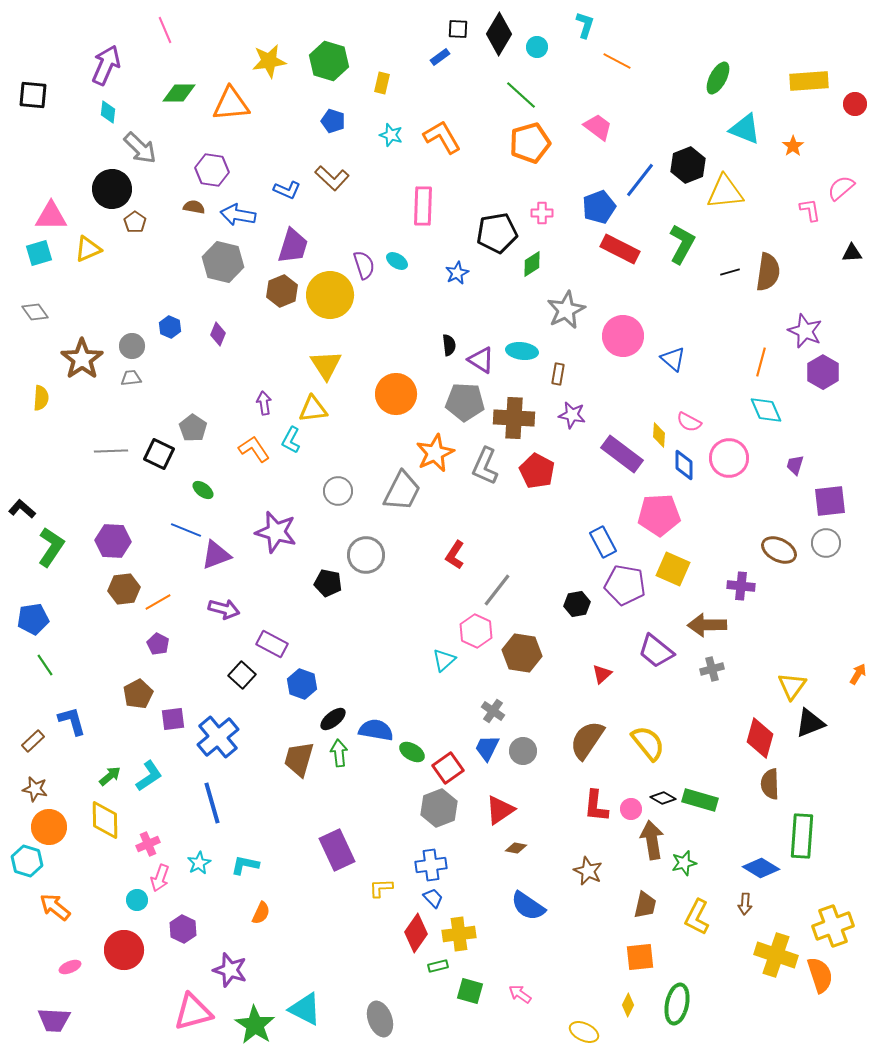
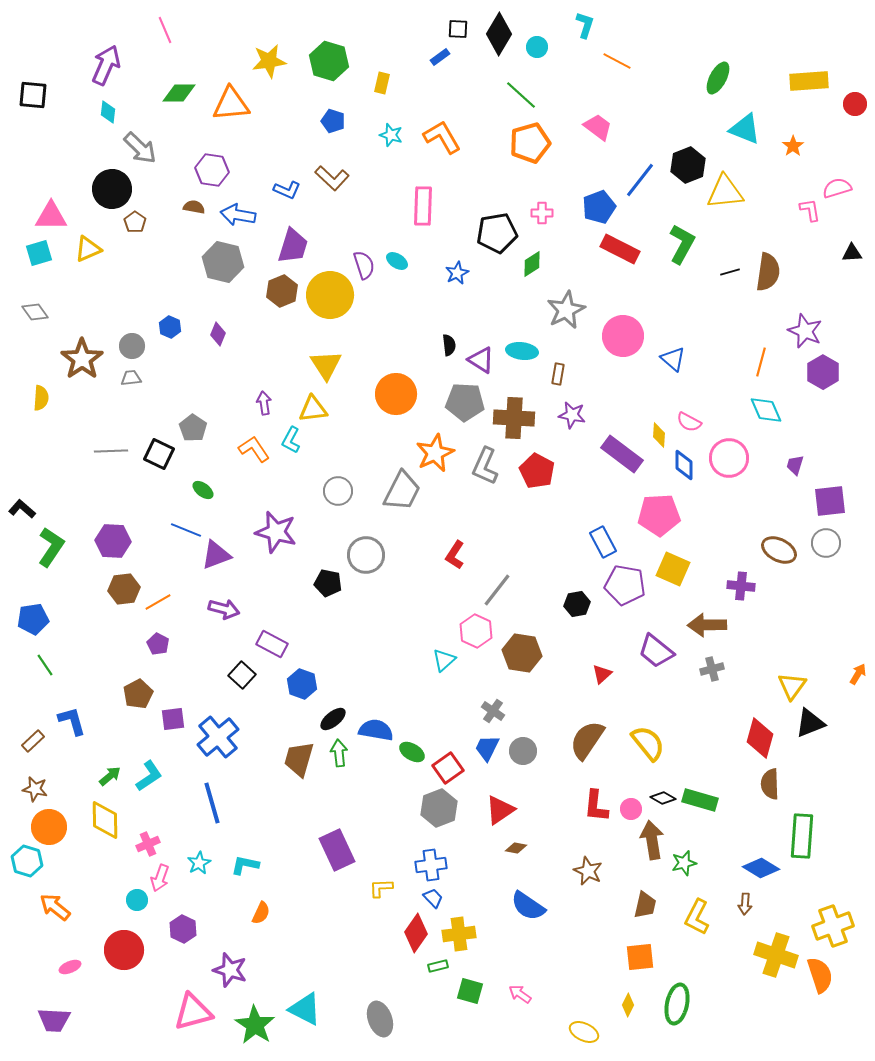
pink semicircle at (841, 188): moved 4 px left; rotated 24 degrees clockwise
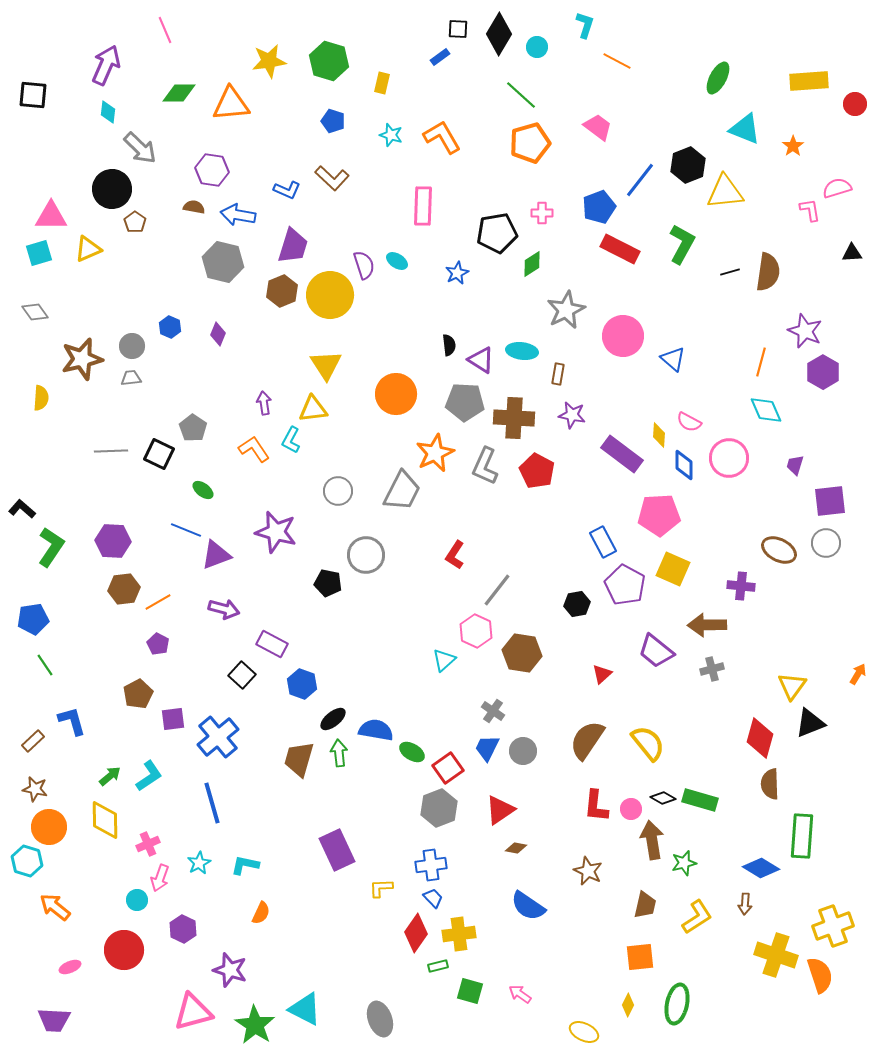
brown star at (82, 359): rotated 21 degrees clockwise
purple pentagon at (625, 585): rotated 18 degrees clockwise
yellow L-shape at (697, 917): rotated 150 degrees counterclockwise
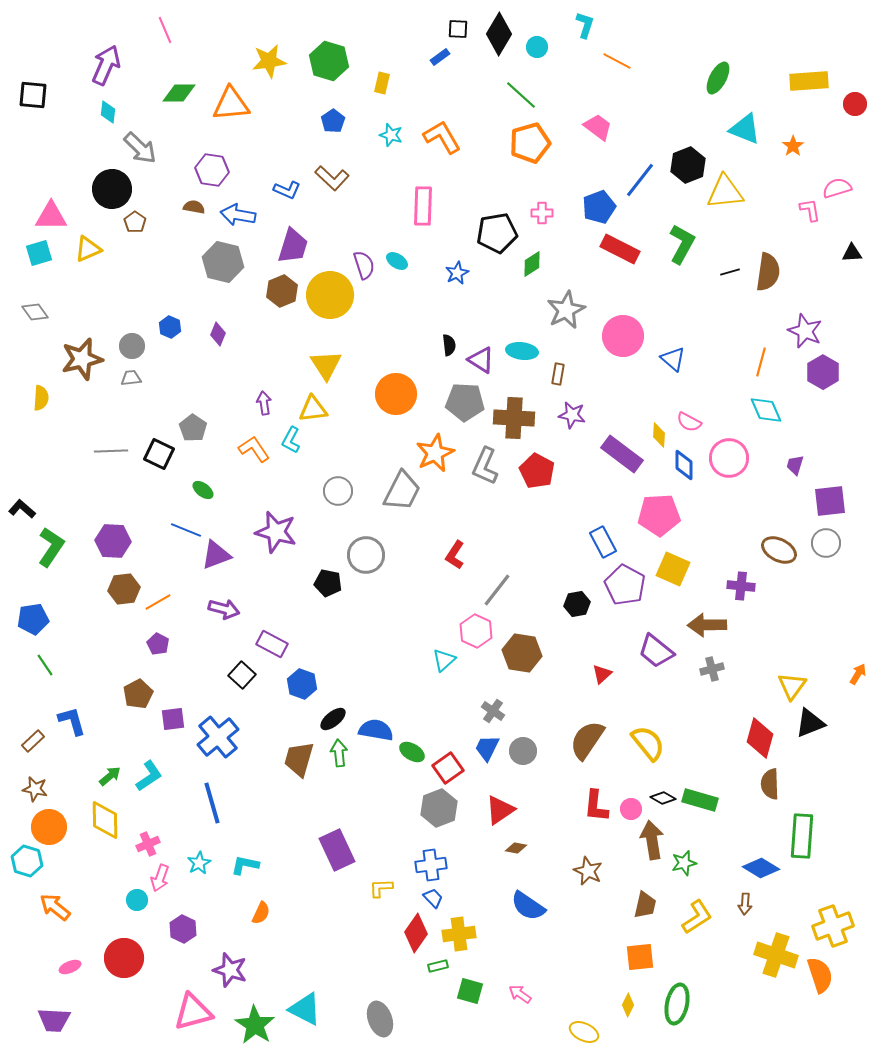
blue pentagon at (333, 121): rotated 20 degrees clockwise
red circle at (124, 950): moved 8 px down
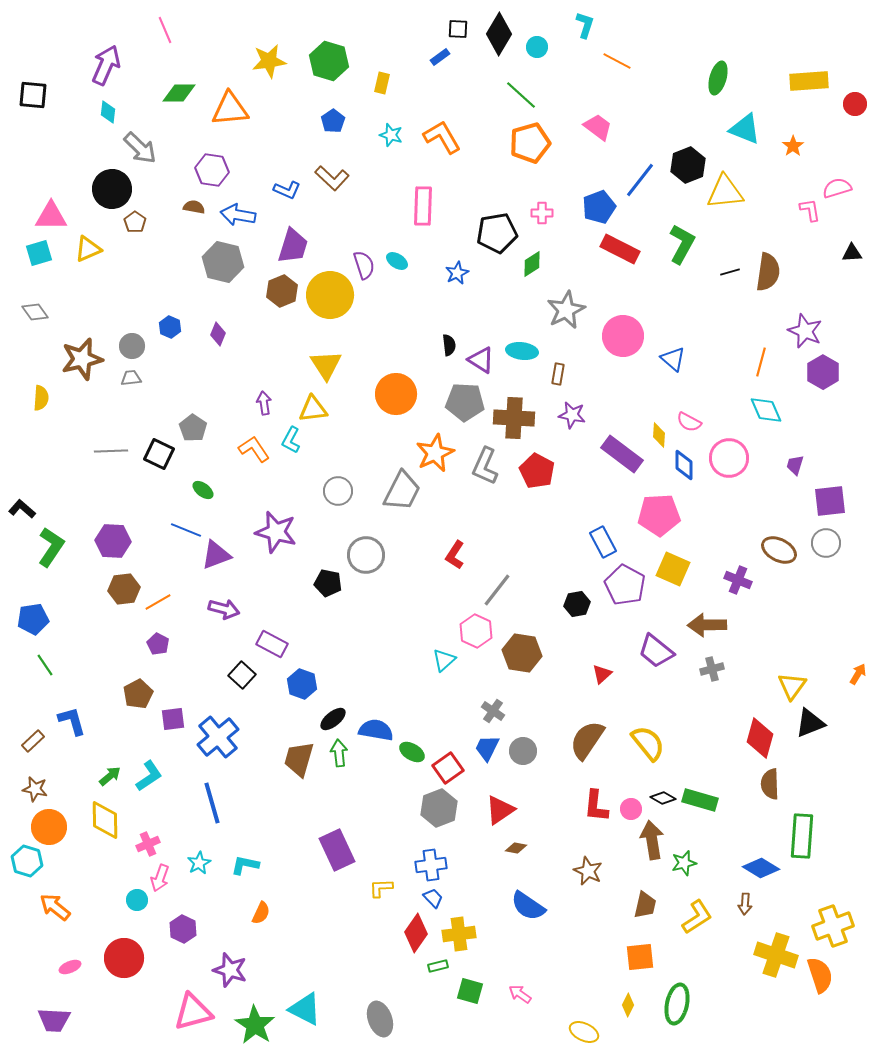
green ellipse at (718, 78): rotated 12 degrees counterclockwise
orange triangle at (231, 104): moved 1 px left, 5 px down
purple cross at (741, 586): moved 3 px left, 6 px up; rotated 16 degrees clockwise
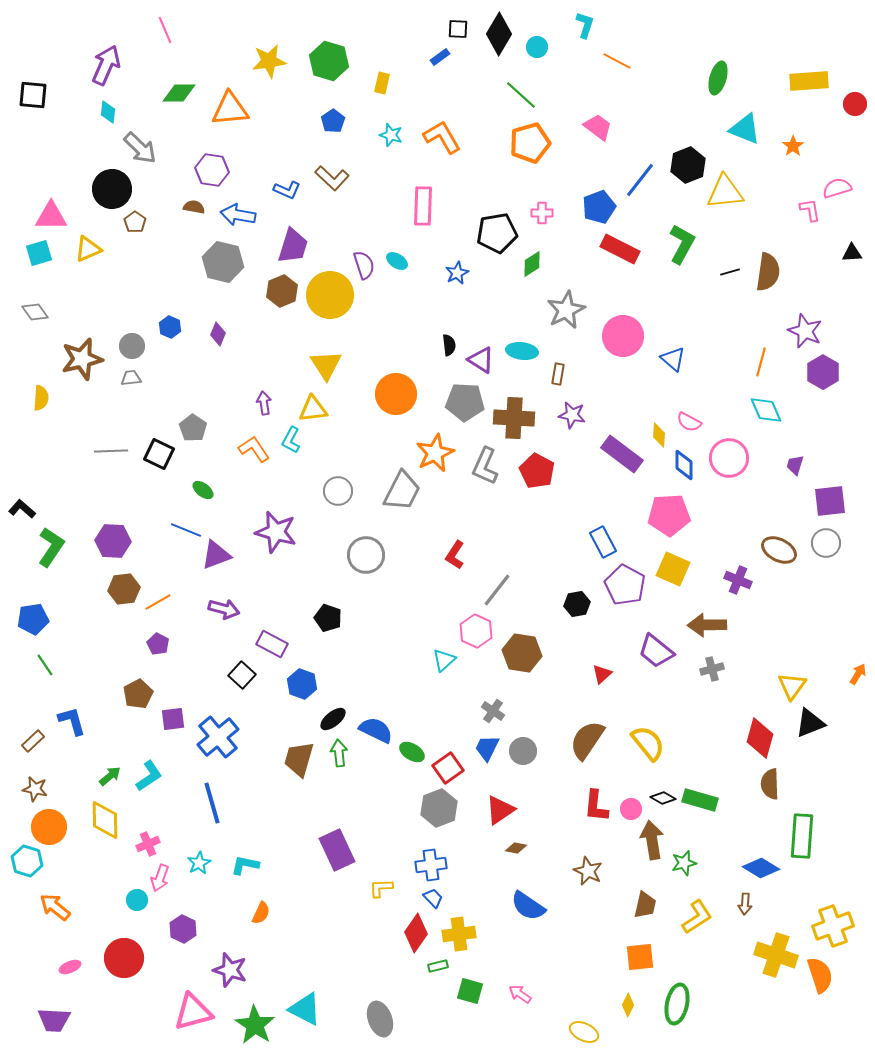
pink pentagon at (659, 515): moved 10 px right
black pentagon at (328, 583): moved 35 px down; rotated 8 degrees clockwise
blue semicircle at (376, 730): rotated 16 degrees clockwise
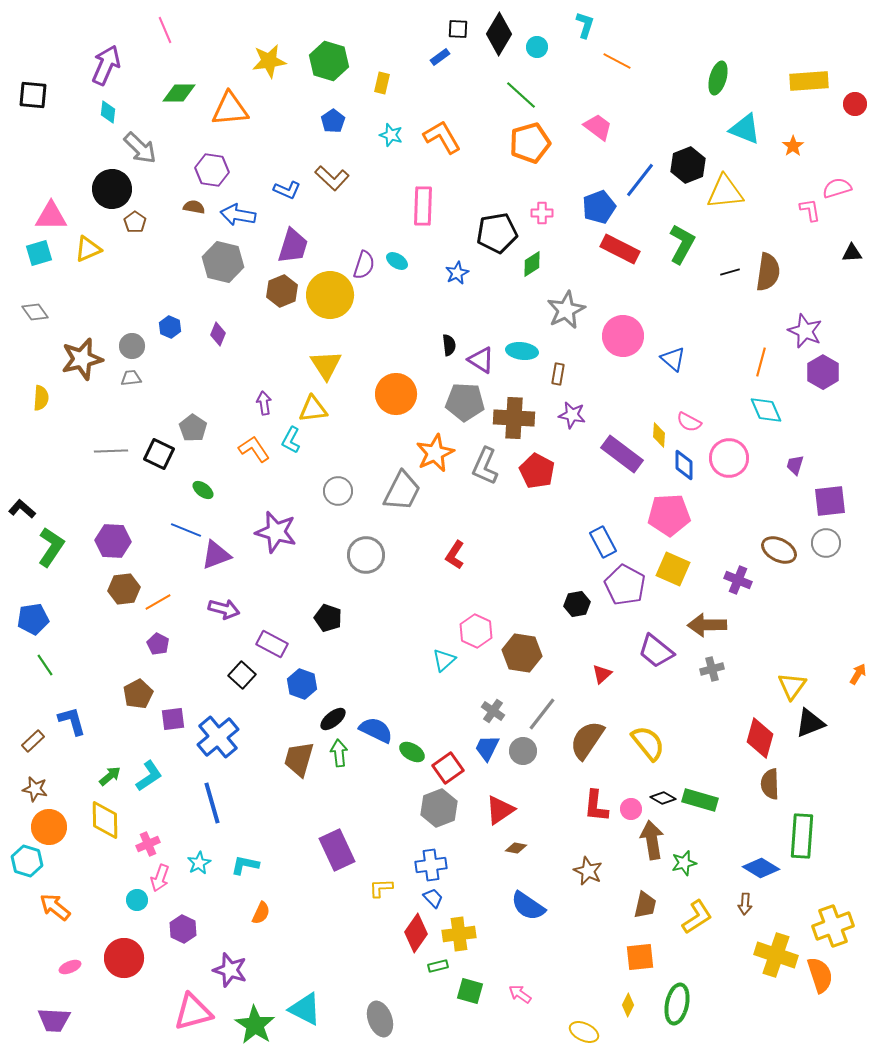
purple semicircle at (364, 265): rotated 36 degrees clockwise
gray line at (497, 590): moved 45 px right, 124 px down
